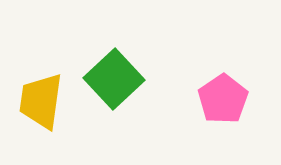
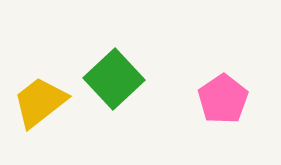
yellow trapezoid: moved 1 px left, 1 px down; rotated 44 degrees clockwise
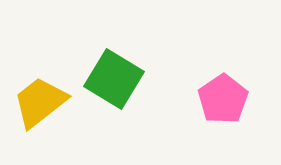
green square: rotated 16 degrees counterclockwise
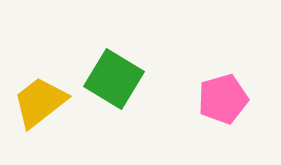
pink pentagon: rotated 18 degrees clockwise
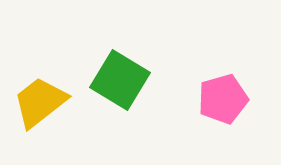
green square: moved 6 px right, 1 px down
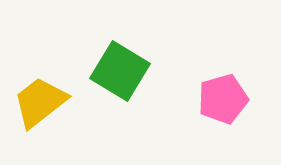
green square: moved 9 px up
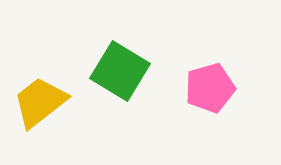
pink pentagon: moved 13 px left, 11 px up
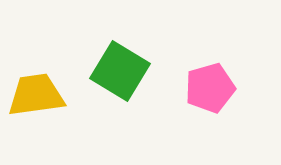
yellow trapezoid: moved 4 px left, 7 px up; rotated 30 degrees clockwise
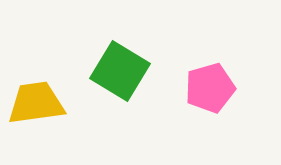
yellow trapezoid: moved 8 px down
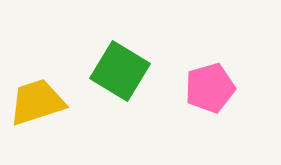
yellow trapezoid: moved 1 px right, 1 px up; rotated 10 degrees counterclockwise
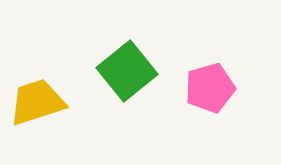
green square: moved 7 px right; rotated 20 degrees clockwise
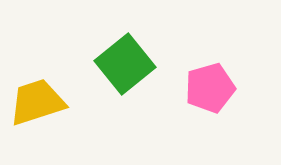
green square: moved 2 px left, 7 px up
